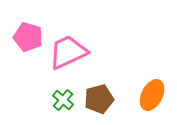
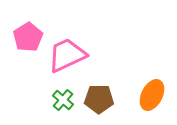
pink pentagon: rotated 24 degrees clockwise
pink trapezoid: moved 1 px left, 3 px down
brown pentagon: rotated 16 degrees clockwise
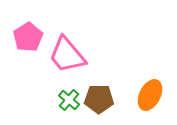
pink trapezoid: rotated 105 degrees counterclockwise
orange ellipse: moved 2 px left
green cross: moved 6 px right
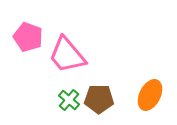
pink pentagon: rotated 20 degrees counterclockwise
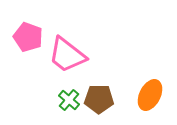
pink trapezoid: rotated 12 degrees counterclockwise
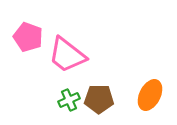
green cross: rotated 25 degrees clockwise
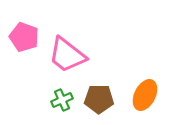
pink pentagon: moved 4 px left
orange ellipse: moved 5 px left
green cross: moved 7 px left
